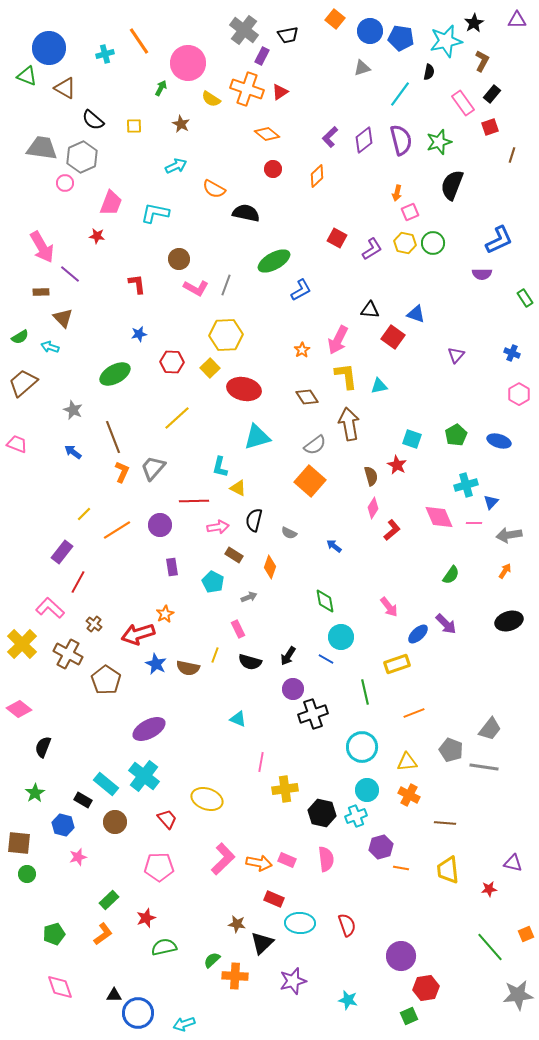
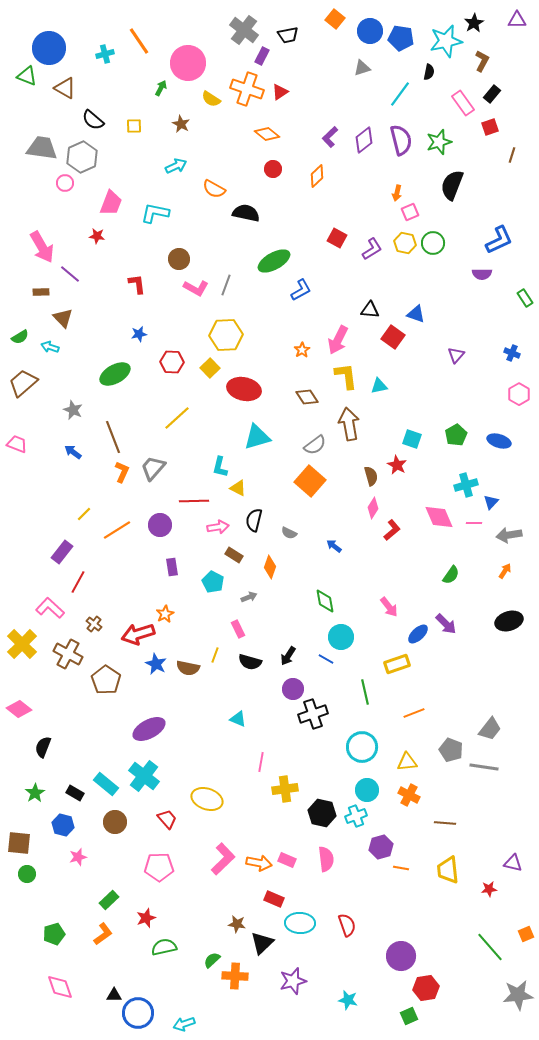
black rectangle at (83, 800): moved 8 px left, 7 px up
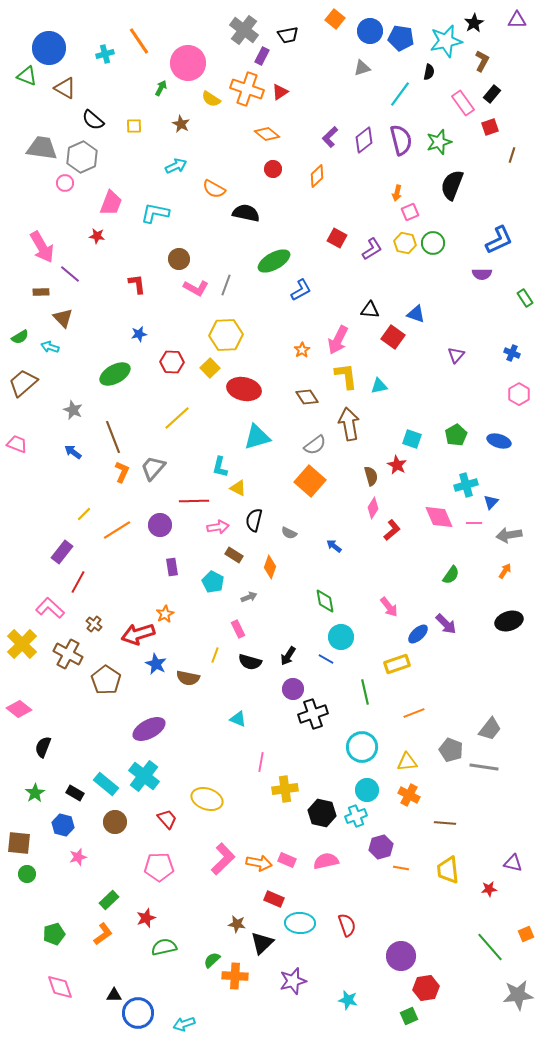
brown semicircle at (188, 668): moved 10 px down
pink semicircle at (326, 859): moved 2 px down; rotated 95 degrees counterclockwise
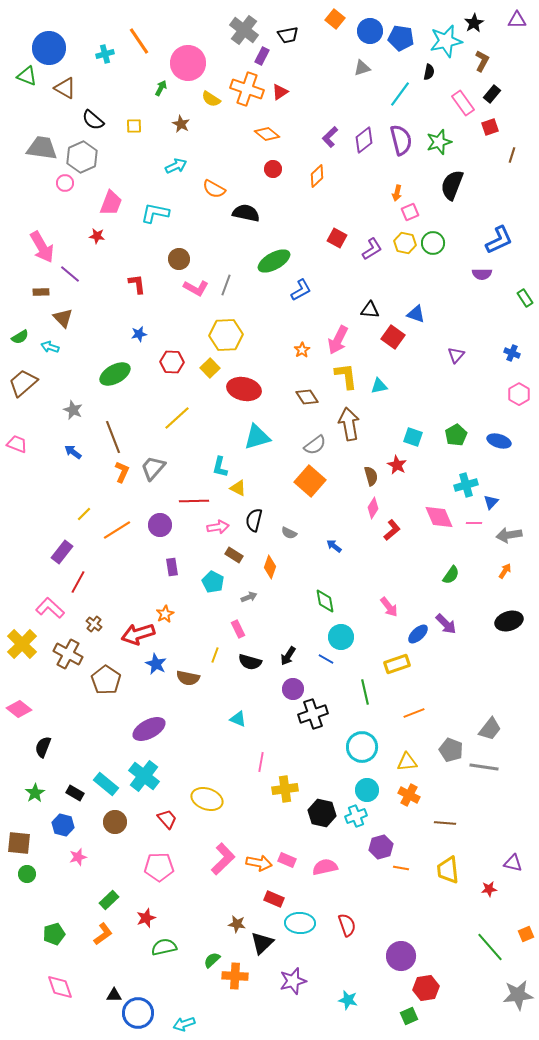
cyan square at (412, 439): moved 1 px right, 2 px up
pink semicircle at (326, 861): moved 1 px left, 6 px down
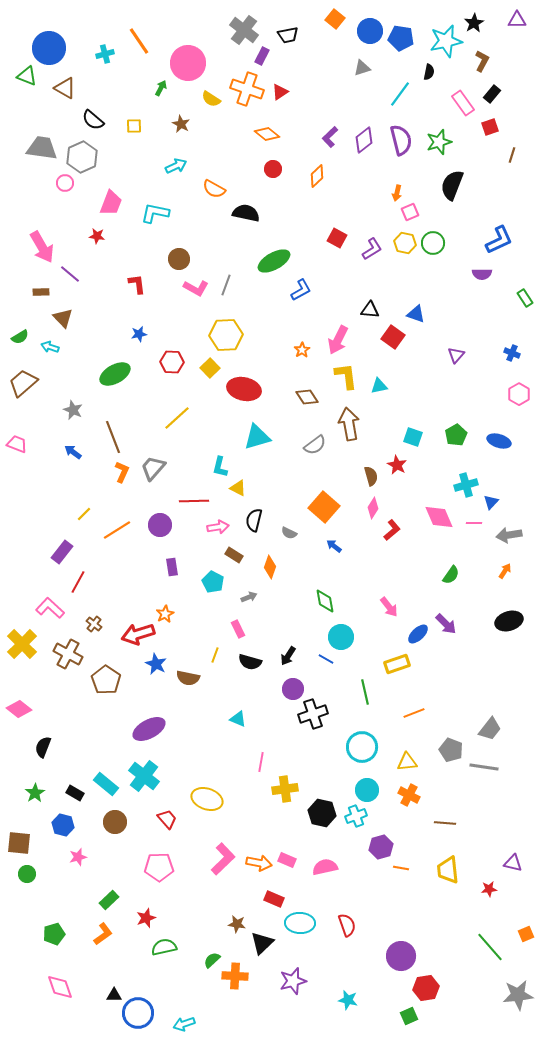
orange square at (310, 481): moved 14 px right, 26 px down
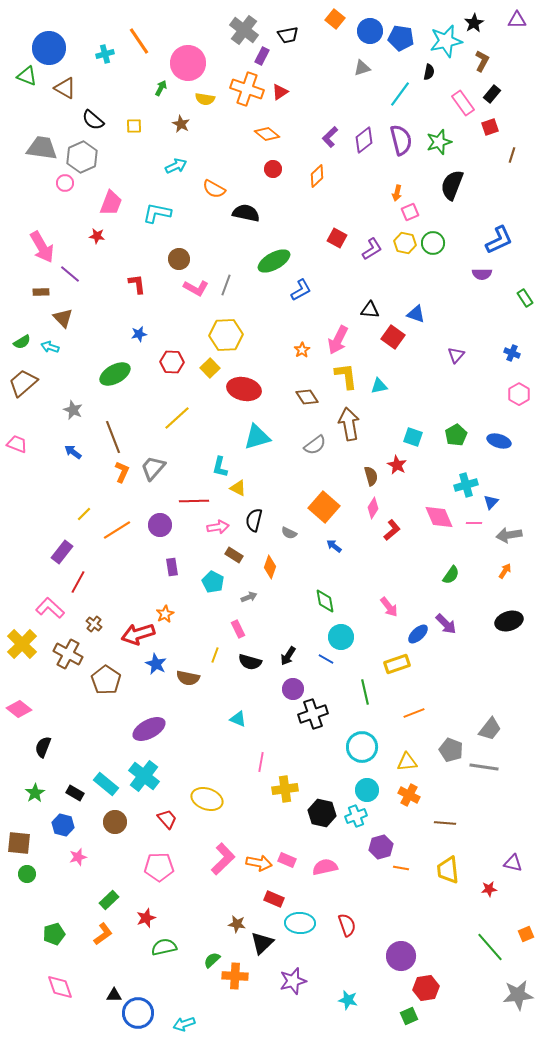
yellow semicircle at (211, 99): moved 6 px left; rotated 24 degrees counterclockwise
cyan L-shape at (155, 213): moved 2 px right
green semicircle at (20, 337): moved 2 px right, 5 px down
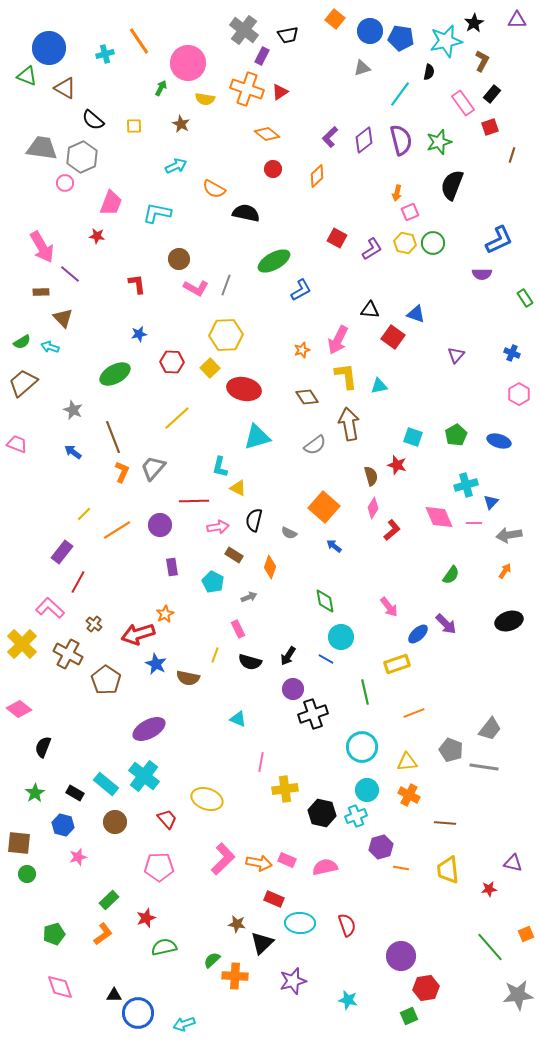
orange star at (302, 350): rotated 14 degrees clockwise
red star at (397, 465): rotated 12 degrees counterclockwise
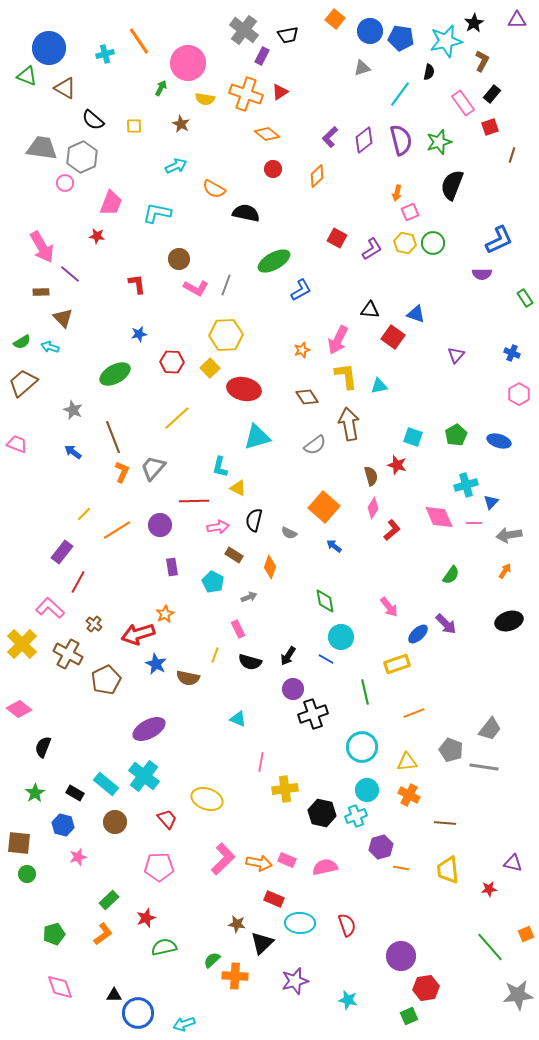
orange cross at (247, 89): moved 1 px left, 5 px down
brown pentagon at (106, 680): rotated 12 degrees clockwise
purple star at (293, 981): moved 2 px right
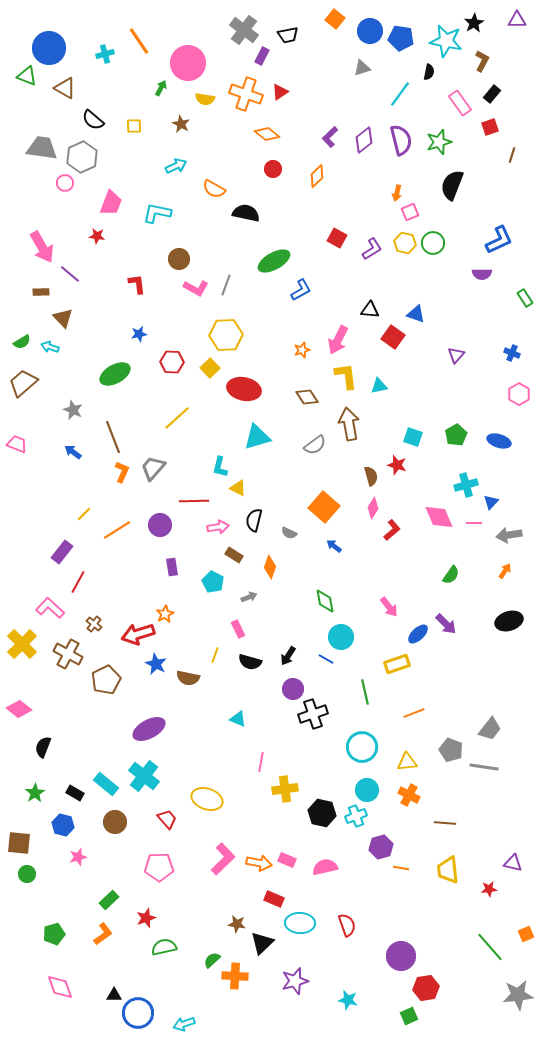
cyan star at (446, 41): rotated 24 degrees clockwise
pink rectangle at (463, 103): moved 3 px left
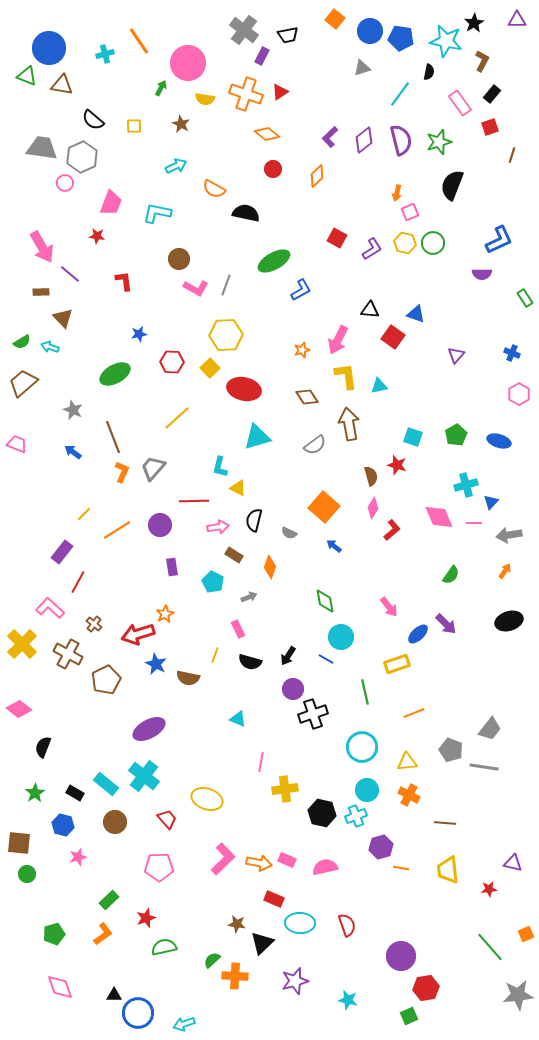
brown triangle at (65, 88): moved 3 px left, 3 px up; rotated 20 degrees counterclockwise
red L-shape at (137, 284): moved 13 px left, 3 px up
